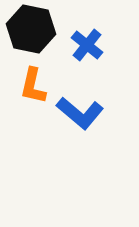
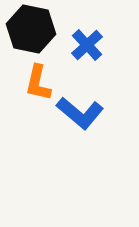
blue cross: rotated 8 degrees clockwise
orange L-shape: moved 5 px right, 3 px up
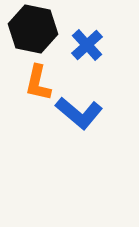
black hexagon: moved 2 px right
blue L-shape: moved 1 px left
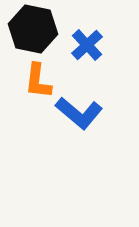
orange L-shape: moved 2 px up; rotated 6 degrees counterclockwise
